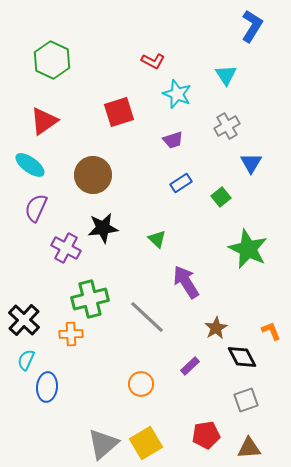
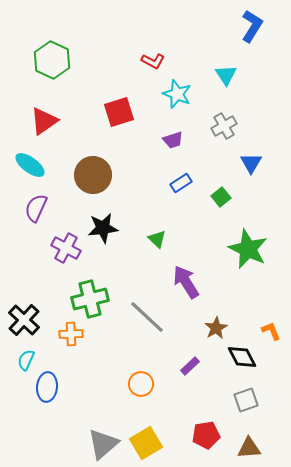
gray cross: moved 3 px left
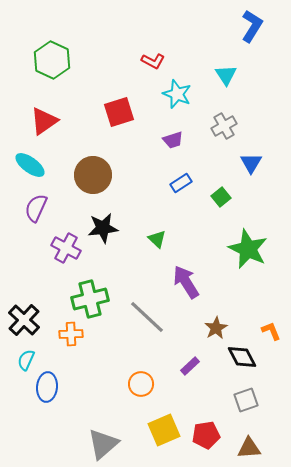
yellow square: moved 18 px right, 13 px up; rotated 8 degrees clockwise
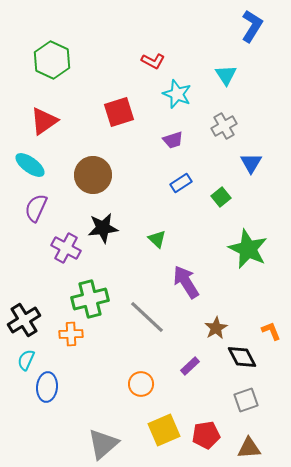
black cross: rotated 16 degrees clockwise
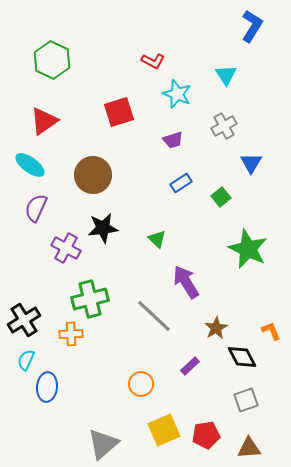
gray line: moved 7 px right, 1 px up
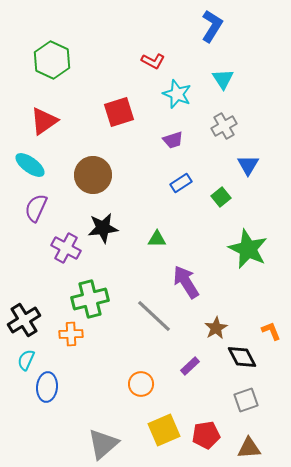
blue L-shape: moved 40 px left
cyan triangle: moved 3 px left, 4 px down
blue triangle: moved 3 px left, 2 px down
green triangle: rotated 42 degrees counterclockwise
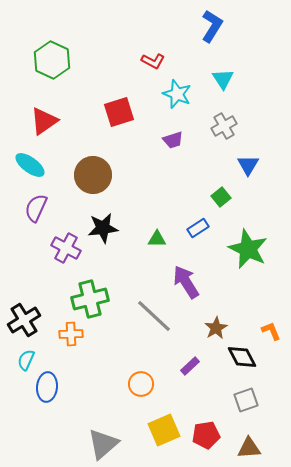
blue rectangle: moved 17 px right, 45 px down
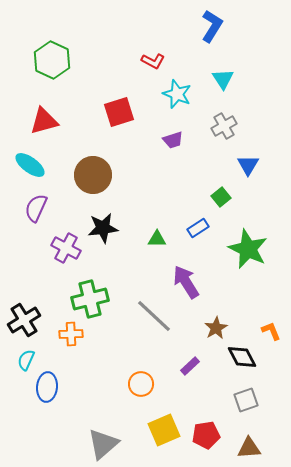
red triangle: rotated 20 degrees clockwise
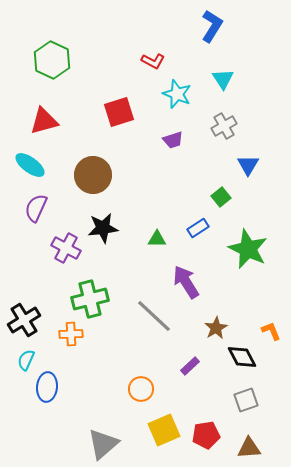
orange circle: moved 5 px down
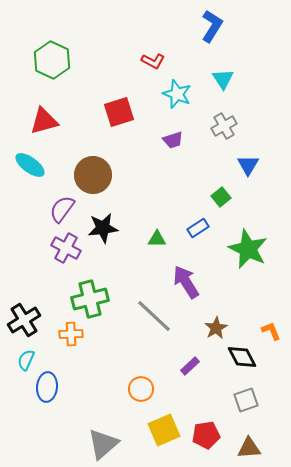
purple semicircle: moved 26 px right, 1 px down; rotated 12 degrees clockwise
